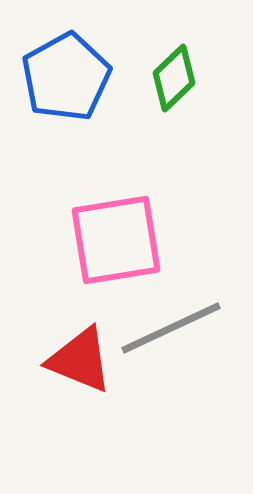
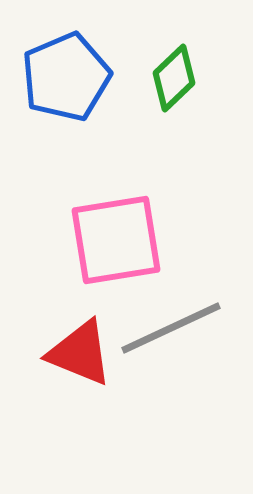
blue pentagon: rotated 6 degrees clockwise
red triangle: moved 7 px up
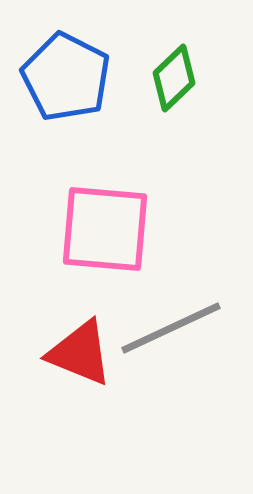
blue pentagon: rotated 22 degrees counterclockwise
pink square: moved 11 px left, 11 px up; rotated 14 degrees clockwise
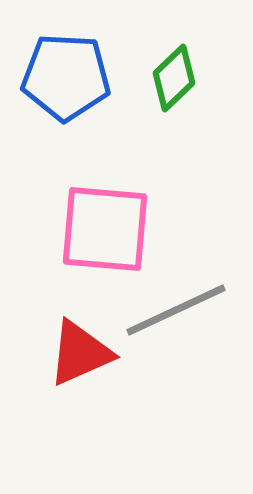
blue pentagon: rotated 24 degrees counterclockwise
gray line: moved 5 px right, 18 px up
red triangle: rotated 46 degrees counterclockwise
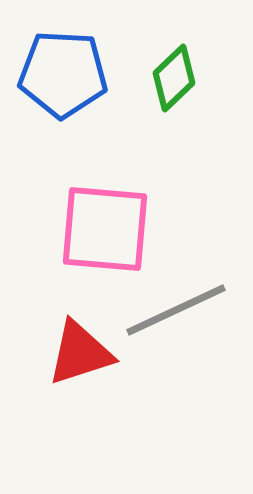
blue pentagon: moved 3 px left, 3 px up
red triangle: rotated 6 degrees clockwise
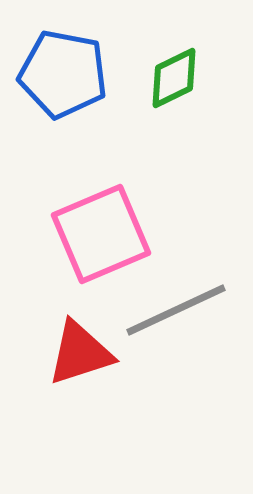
blue pentagon: rotated 8 degrees clockwise
green diamond: rotated 18 degrees clockwise
pink square: moved 4 px left, 5 px down; rotated 28 degrees counterclockwise
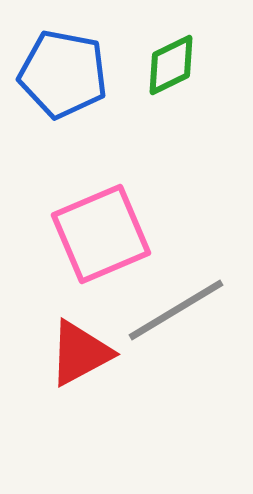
green diamond: moved 3 px left, 13 px up
gray line: rotated 6 degrees counterclockwise
red triangle: rotated 10 degrees counterclockwise
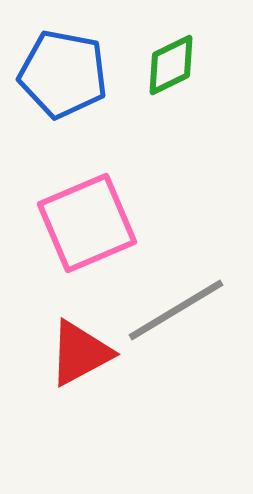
pink square: moved 14 px left, 11 px up
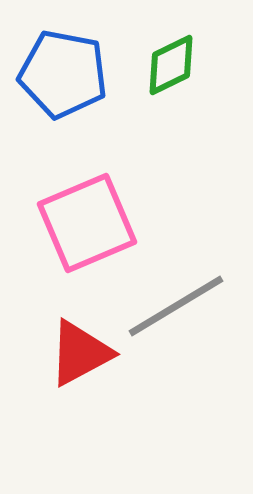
gray line: moved 4 px up
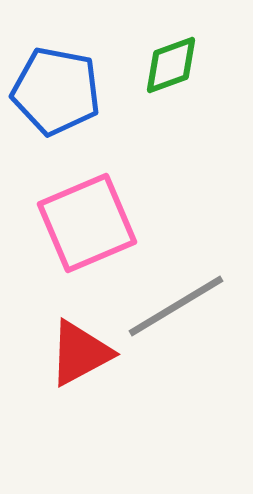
green diamond: rotated 6 degrees clockwise
blue pentagon: moved 7 px left, 17 px down
